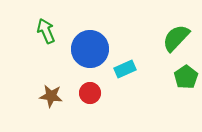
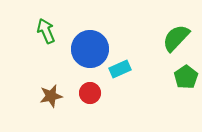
cyan rectangle: moved 5 px left
brown star: rotated 20 degrees counterclockwise
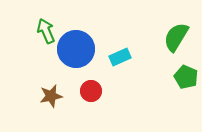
green semicircle: moved 1 px up; rotated 12 degrees counterclockwise
blue circle: moved 14 px left
cyan rectangle: moved 12 px up
green pentagon: rotated 15 degrees counterclockwise
red circle: moved 1 px right, 2 px up
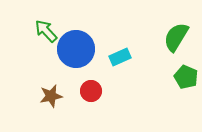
green arrow: rotated 20 degrees counterclockwise
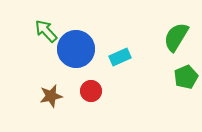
green pentagon: rotated 25 degrees clockwise
